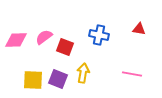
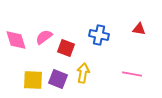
pink diamond: rotated 75 degrees clockwise
red square: moved 1 px right, 1 px down
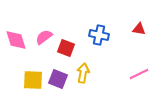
pink line: moved 7 px right; rotated 36 degrees counterclockwise
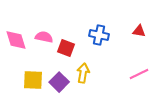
red triangle: moved 2 px down
pink semicircle: rotated 48 degrees clockwise
purple square: moved 1 px right, 3 px down; rotated 24 degrees clockwise
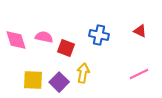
red triangle: moved 1 px right; rotated 16 degrees clockwise
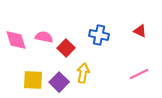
red square: rotated 24 degrees clockwise
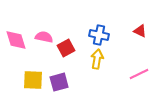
red square: rotated 18 degrees clockwise
yellow arrow: moved 14 px right, 14 px up
purple square: rotated 30 degrees clockwise
